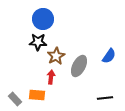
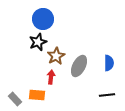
black star: rotated 24 degrees counterclockwise
blue semicircle: moved 7 px down; rotated 35 degrees counterclockwise
black line: moved 2 px right, 3 px up
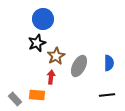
black star: moved 1 px left, 1 px down
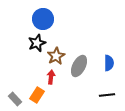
orange rectangle: rotated 63 degrees counterclockwise
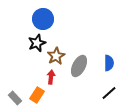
black line: moved 2 px right, 2 px up; rotated 35 degrees counterclockwise
gray rectangle: moved 1 px up
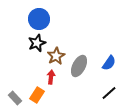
blue circle: moved 4 px left
blue semicircle: rotated 35 degrees clockwise
